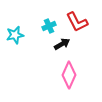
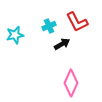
pink diamond: moved 2 px right, 8 px down
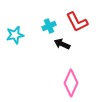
black arrow: rotated 126 degrees counterclockwise
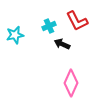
red L-shape: moved 1 px up
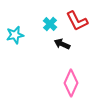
cyan cross: moved 1 px right, 2 px up; rotated 24 degrees counterclockwise
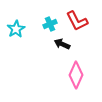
cyan cross: rotated 24 degrees clockwise
cyan star: moved 1 px right, 6 px up; rotated 18 degrees counterclockwise
pink diamond: moved 5 px right, 8 px up
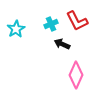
cyan cross: moved 1 px right
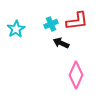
red L-shape: rotated 70 degrees counterclockwise
black arrow: moved 1 px left, 1 px up
